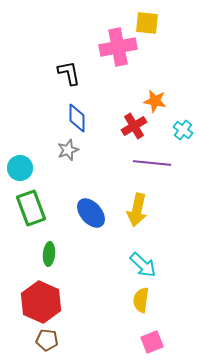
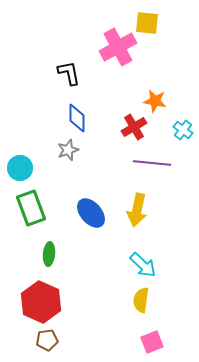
pink cross: rotated 18 degrees counterclockwise
red cross: moved 1 px down
brown pentagon: rotated 15 degrees counterclockwise
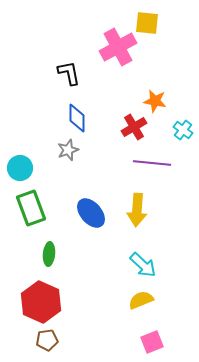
yellow arrow: rotated 8 degrees counterclockwise
yellow semicircle: rotated 60 degrees clockwise
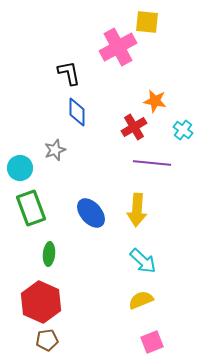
yellow square: moved 1 px up
blue diamond: moved 6 px up
gray star: moved 13 px left
cyan arrow: moved 4 px up
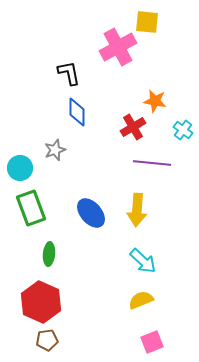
red cross: moved 1 px left
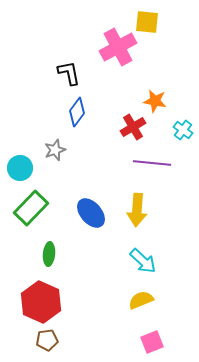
blue diamond: rotated 36 degrees clockwise
green rectangle: rotated 64 degrees clockwise
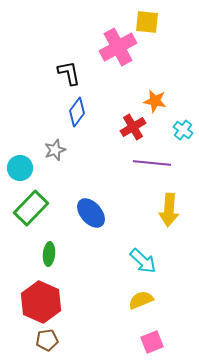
yellow arrow: moved 32 px right
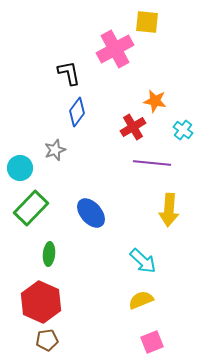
pink cross: moved 3 px left, 2 px down
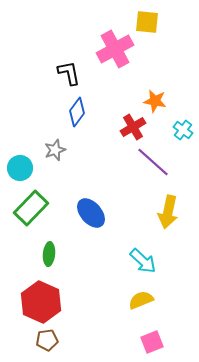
purple line: moved 1 px right, 1 px up; rotated 36 degrees clockwise
yellow arrow: moved 1 px left, 2 px down; rotated 8 degrees clockwise
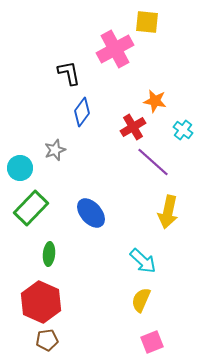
blue diamond: moved 5 px right
yellow semicircle: rotated 45 degrees counterclockwise
